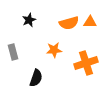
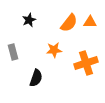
orange semicircle: rotated 36 degrees counterclockwise
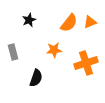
orange triangle: rotated 24 degrees counterclockwise
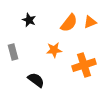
black star: rotated 24 degrees counterclockwise
orange cross: moved 2 px left, 2 px down
black semicircle: moved 2 px down; rotated 72 degrees counterclockwise
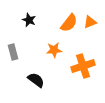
orange cross: moved 1 px left, 1 px down
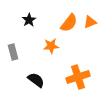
black star: rotated 16 degrees clockwise
orange star: moved 3 px left, 4 px up
orange cross: moved 5 px left, 11 px down
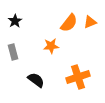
black star: moved 14 px left, 1 px down
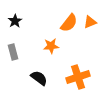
black semicircle: moved 3 px right, 2 px up
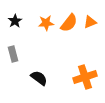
orange star: moved 5 px left, 23 px up
gray rectangle: moved 2 px down
orange cross: moved 7 px right
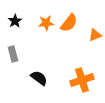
orange triangle: moved 5 px right, 13 px down
orange cross: moved 3 px left, 3 px down
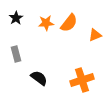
black star: moved 1 px right, 3 px up
gray rectangle: moved 3 px right
